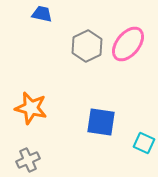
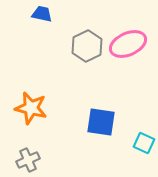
pink ellipse: rotated 27 degrees clockwise
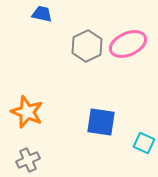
orange star: moved 4 px left, 4 px down; rotated 8 degrees clockwise
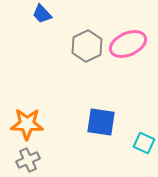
blue trapezoid: rotated 145 degrees counterclockwise
orange star: moved 12 px down; rotated 20 degrees counterclockwise
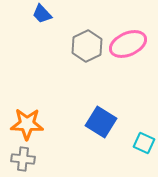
blue square: rotated 24 degrees clockwise
gray cross: moved 5 px left, 1 px up; rotated 30 degrees clockwise
